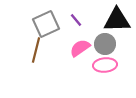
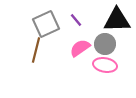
pink ellipse: rotated 15 degrees clockwise
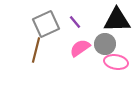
purple line: moved 1 px left, 2 px down
pink ellipse: moved 11 px right, 3 px up
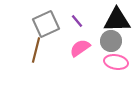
purple line: moved 2 px right, 1 px up
gray circle: moved 6 px right, 3 px up
